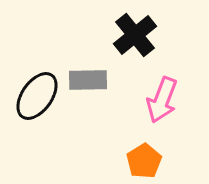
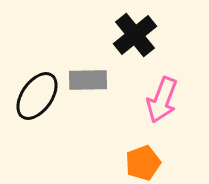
orange pentagon: moved 1 px left, 2 px down; rotated 12 degrees clockwise
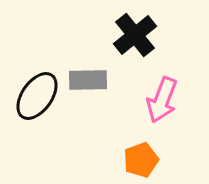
orange pentagon: moved 2 px left, 3 px up
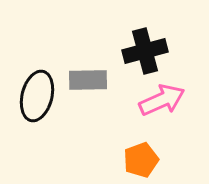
black cross: moved 10 px right, 16 px down; rotated 24 degrees clockwise
black ellipse: rotated 21 degrees counterclockwise
pink arrow: rotated 135 degrees counterclockwise
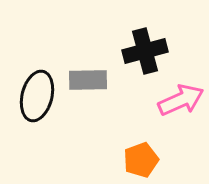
pink arrow: moved 19 px right
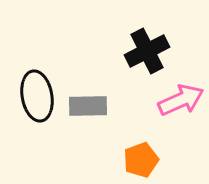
black cross: moved 2 px right; rotated 12 degrees counterclockwise
gray rectangle: moved 26 px down
black ellipse: rotated 24 degrees counterclockwise
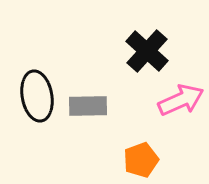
black cross: rotated 21 degrees counterclockwise
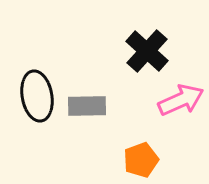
gray rectangle: moved 1 px left
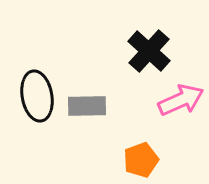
black cross: moved 2 px right
